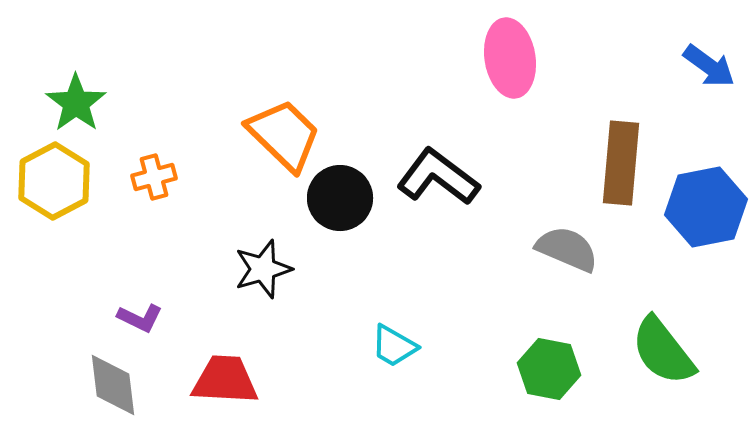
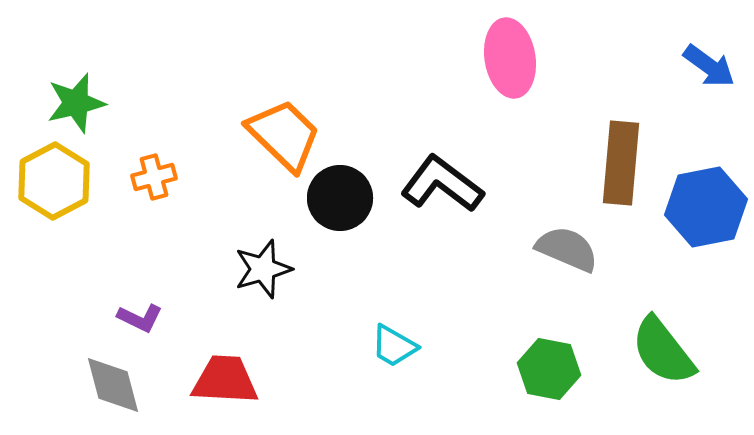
green star: rotated 22 degrees clockwise
black L-shape: moved 4 px right, 7 px down
gray diamond: rotated 8 degrees counterclockwise
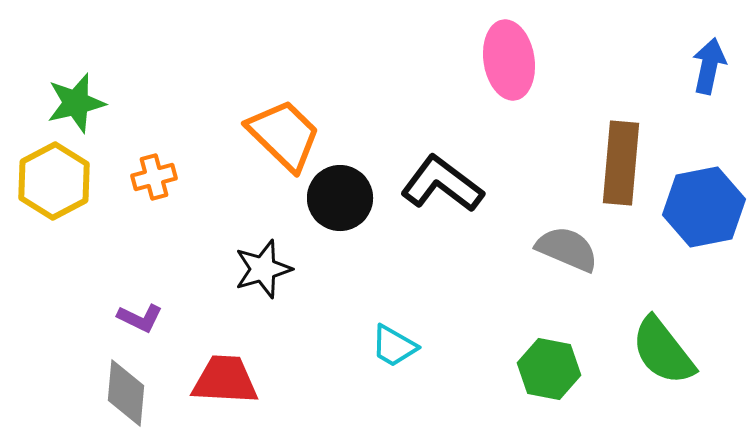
pink ellipse: moved 1 px left, 2 px down
blue arrow: rotated 114 degrees counterclockwise
blue hexagon: moved 2 px left
gray diamond: moved 13 px right, 8 px down; rotated 20 degrees clockwise
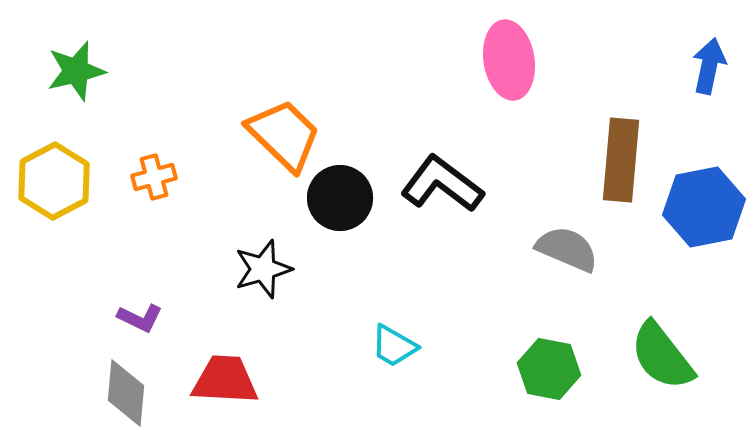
green star: moved 32 px up
brown rectangle: moved 3 px up
green semicircle: moved 1 px left, 5 px down
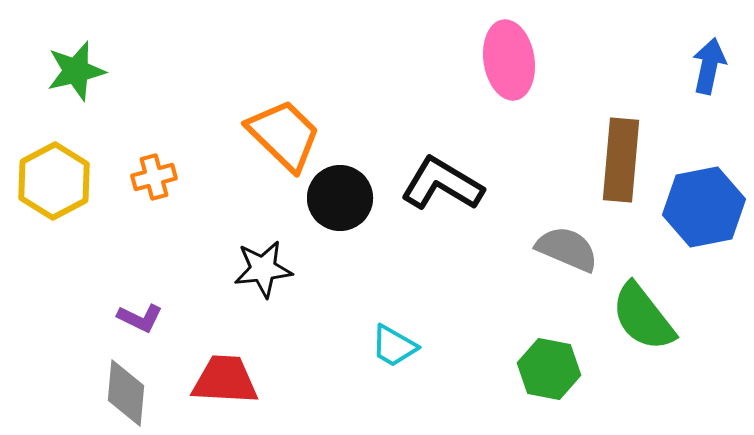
black L-shape: rotated 6 degrees counterclockwise
black star: rotated 10 degrees clockwise
green semicircle: moved 19 px left, 39 px up
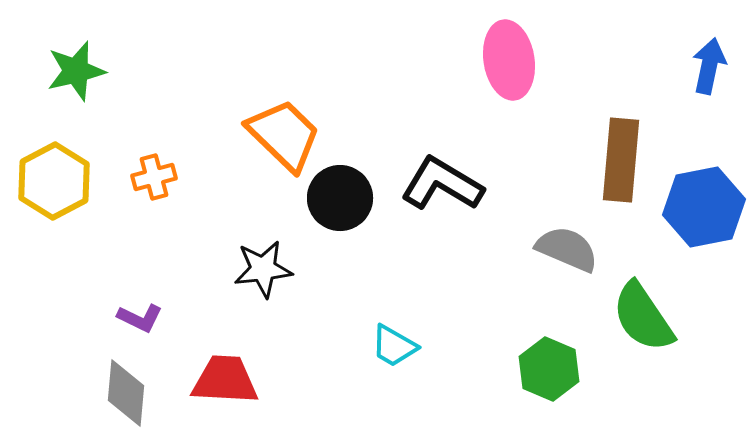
green semicircle: rotated 4 degrees clockwise
green hexagon: rotated 12 degrees clockwise
